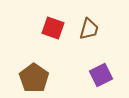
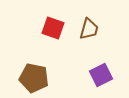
brown pentagon: rotated 24 degrees counterclockwise
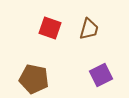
red square: moved 3 px left
brown pentagon: moved 1 px down
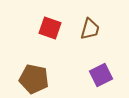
brown trapezoid: moved 1 px right
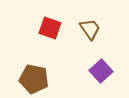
brown trapezoid: rotated 50 degrees counterclockwise
purple square: moved 4 px up; rotated 15 degrees counterclockwise
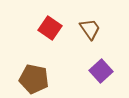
red square: rotated 15 degrees clockwise
